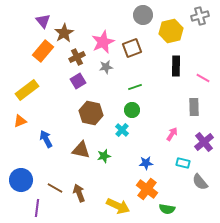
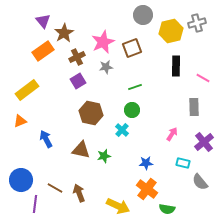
gray cross: moved 3 px left, 7 px down
orange rectangle: rotated 15 degrees clockwise
purple line: moved 2 px left, 4 px up
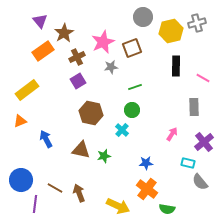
gray circle: moved 2 px down
purple triangle: moved 3 px left
gray star: moved 5 px right
cyan rectangle: moved 5 px right
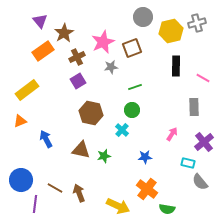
blue star: moved 1 px left, 6 px up
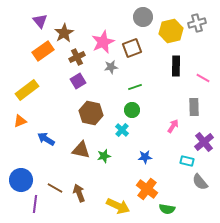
pink arrow: moved 1 px right, 8 px up
blue arrow: rotated 30 degrees counterclockwise
cyan rectangle: moved 1 px left, 2 px up
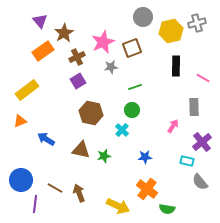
purple cross: moved 2 px left
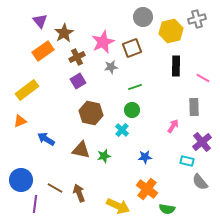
gray cross: moved 4 px up
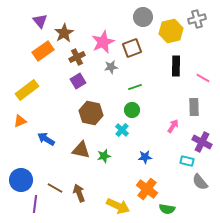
purple cross: rotated 24 degrees counterclockwise
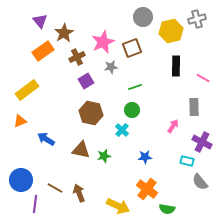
purple square: moved 8 px right
